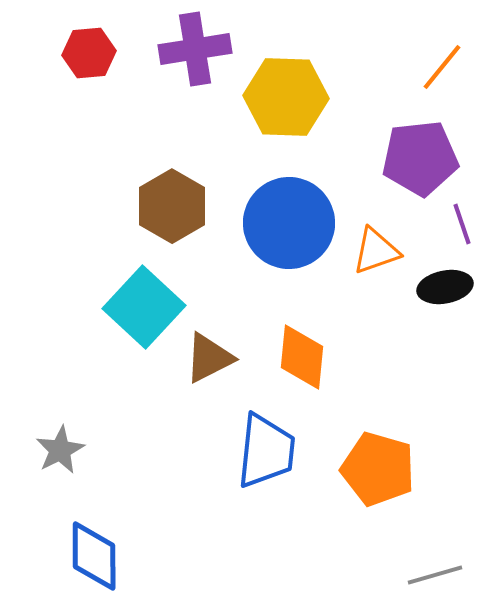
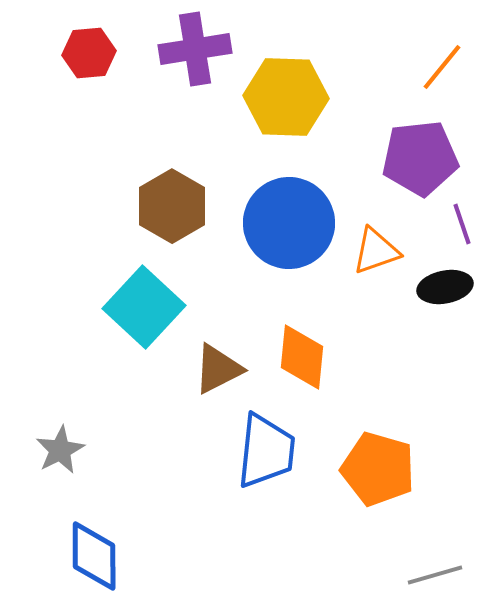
brown triangle: moved 9 px right, 11 px down
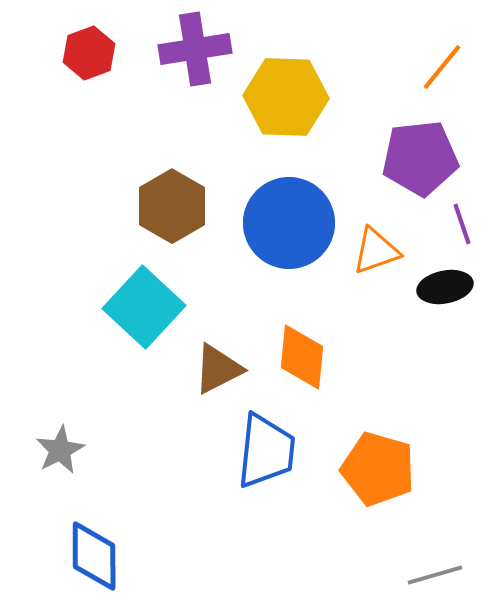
red hexagon: rotated 15 degrees counterclockwise
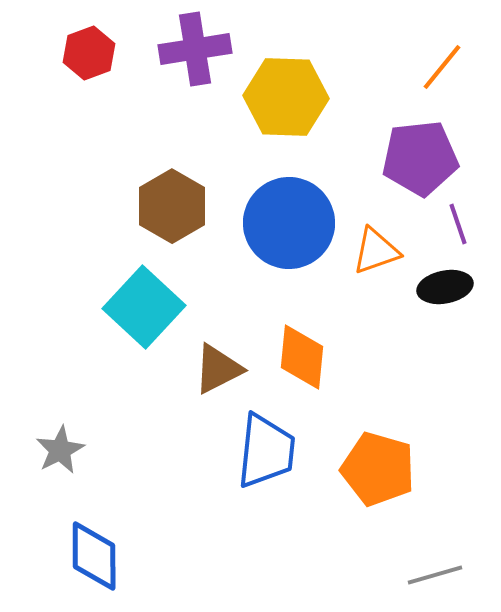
purple line: moved 4 px left
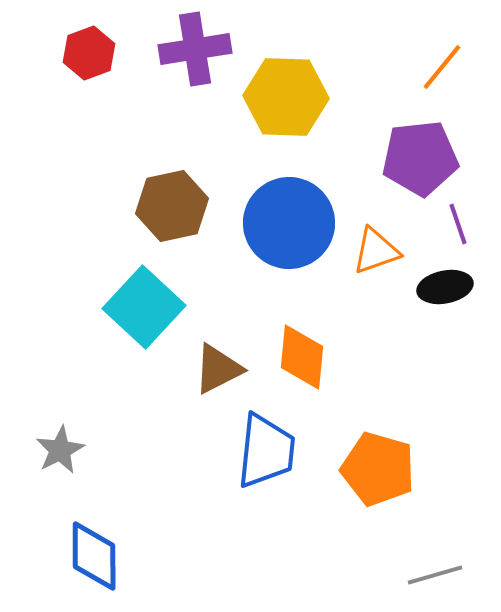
brown hexagon: rotated 18 degrees clockwise
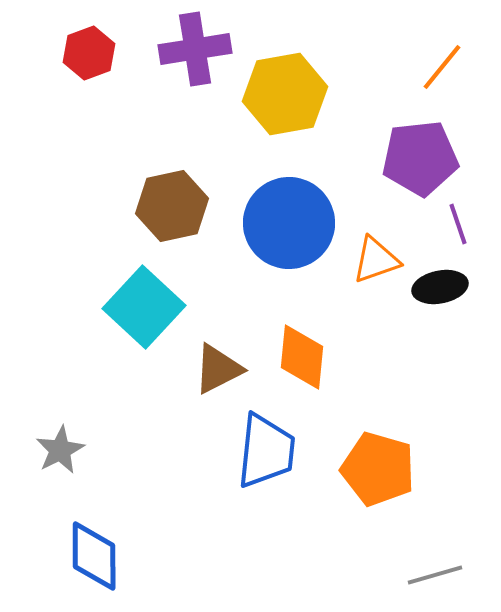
yellow hexagon: moved 1 px left, 3 px up; rotated 12 degrees counterclockwise
orange triangle: moved 9 px down
black ellipse: moved 5 px left
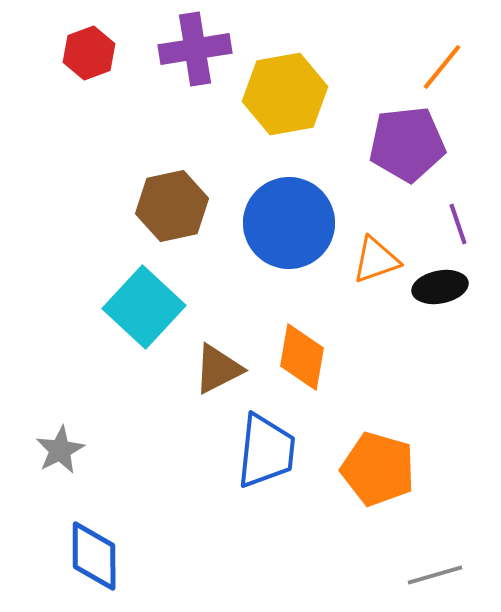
purple pentagon: moved 13 px left, 14 px up
orange diamond: rotated 4 degrees clockwise
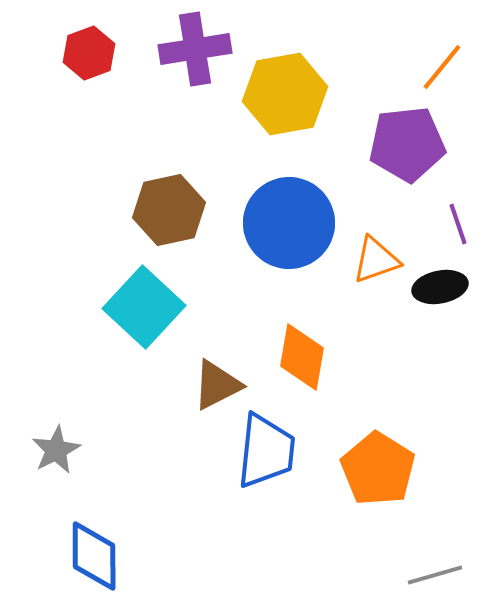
brown hexagon: moved 3 px left, 4 px down
brown triangle: moved 1 px left, 16 px down
gray star: moved 4 px left
orange pentagon: rotated 16 degrees clockwise
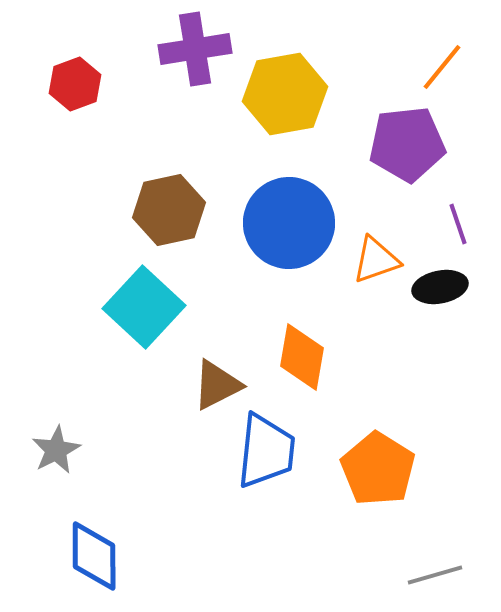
red hexagon: moved 14 px left, 31 px down
